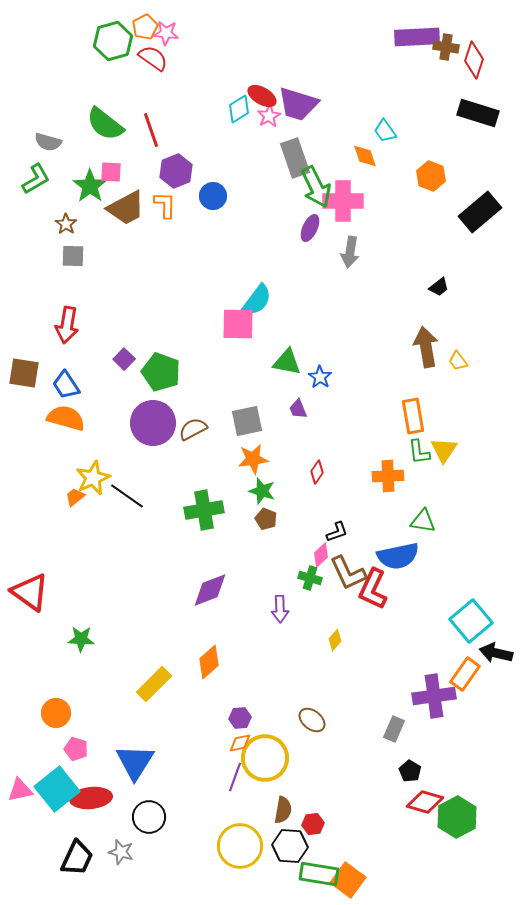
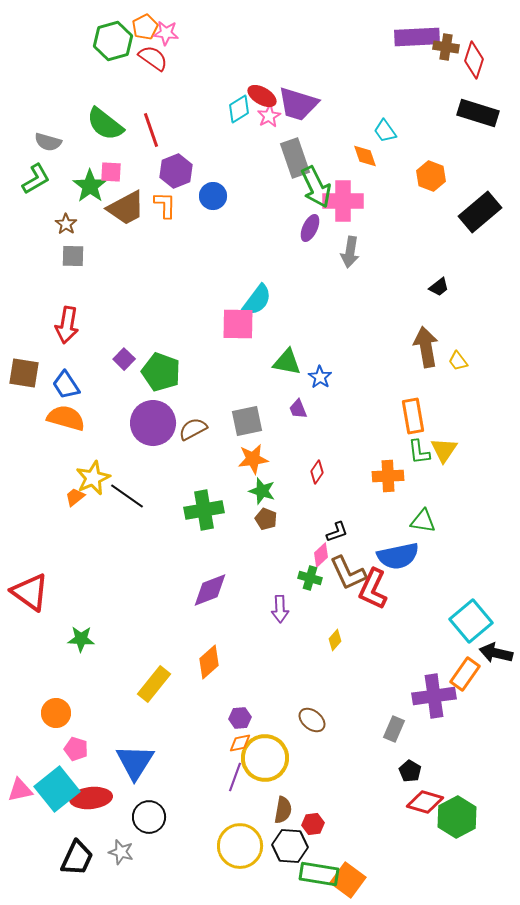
yellow rectangle at (154, 684): rotated 6 degrees counterclockwise
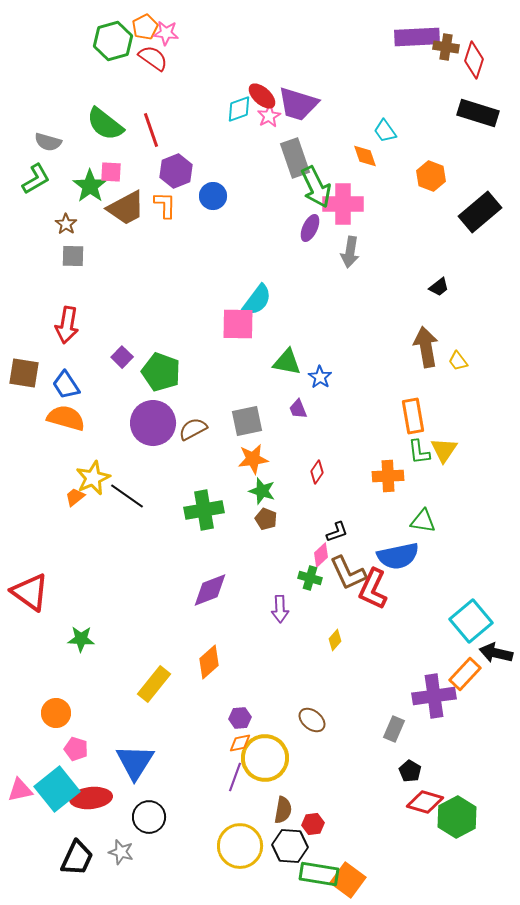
red ellipse at (262, 96): rotated 12 degrees clockwise
cyan diamond at (239, 109): rotated 12 degrees clockwise
pink cross at (343, 201): moved 3 px down
purple square at (124, 359): moved 2 px left, 2 px up
orange rectangle at (465, 674): rotated 8 degrees clockwise
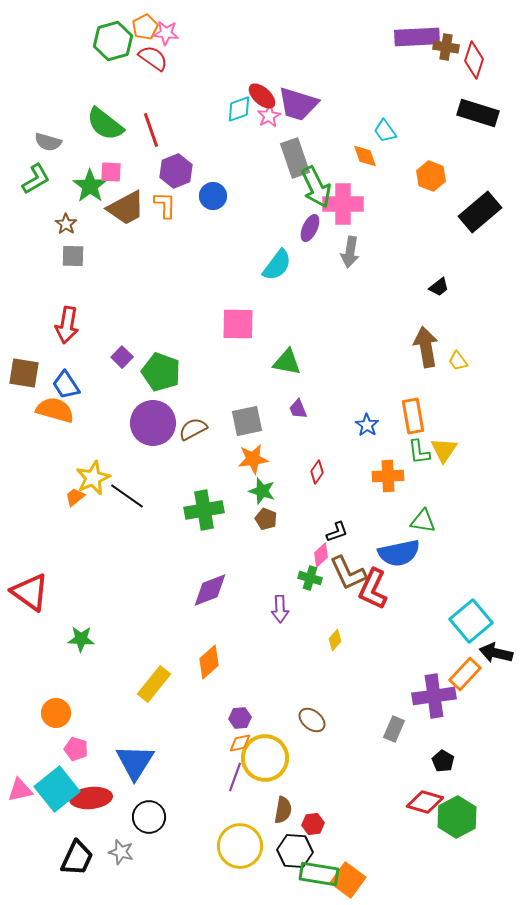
cyan semicircle at (257, 300): moved 20 px right, 35 px up
blue star at (320, 377): moved 47 px right, 48 px down
orange semicircle at (66, 418): moved 11 px left, 8 px up
blue semicircle at (398, 556): moved 1 px right, 3 px up
black pentagon at (410, 771): moved 33 px right, 10 px up
black hexagon at (290, 846): moved 5 px right, 5 px down
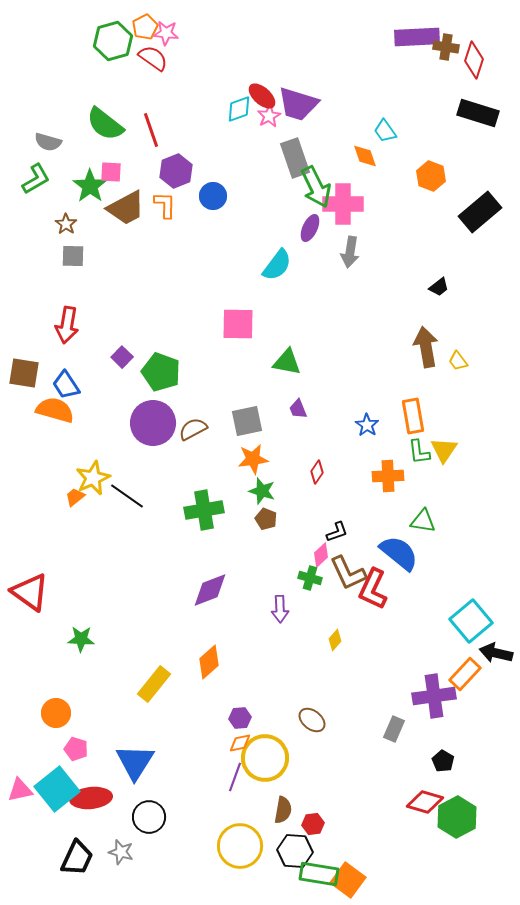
blue semicircle at (399, 553): rotated 129 degrees counterclockwise
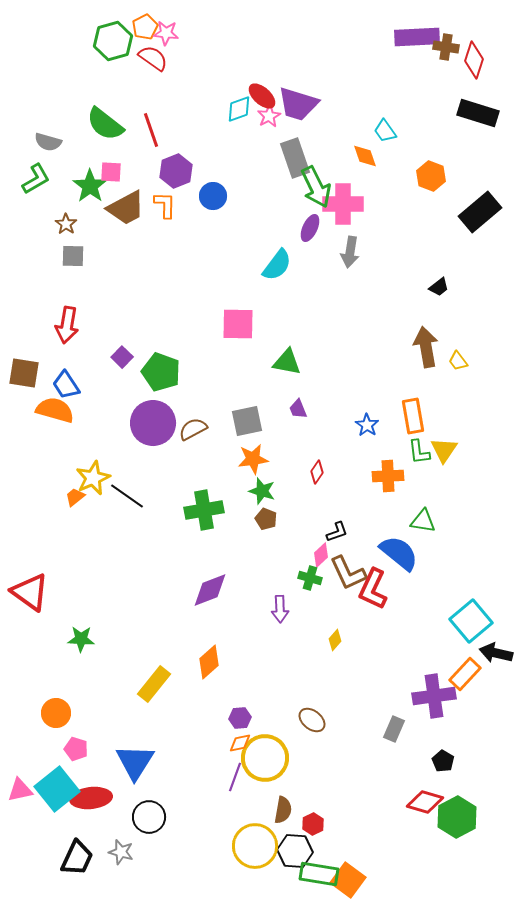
red hexagon at (313, 824): rotated 20 degrees counterclockwise
yellow circle at (240, 846): moved 15 px right
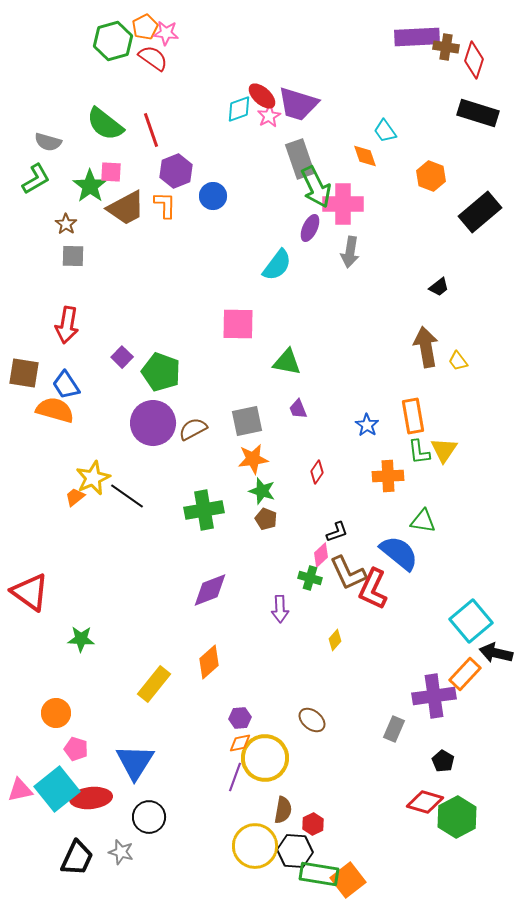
gray rectangle at (295, 158): moved 5 px right, 1 px down
orange square at (348, 880): rotated 16 degrees clockwise
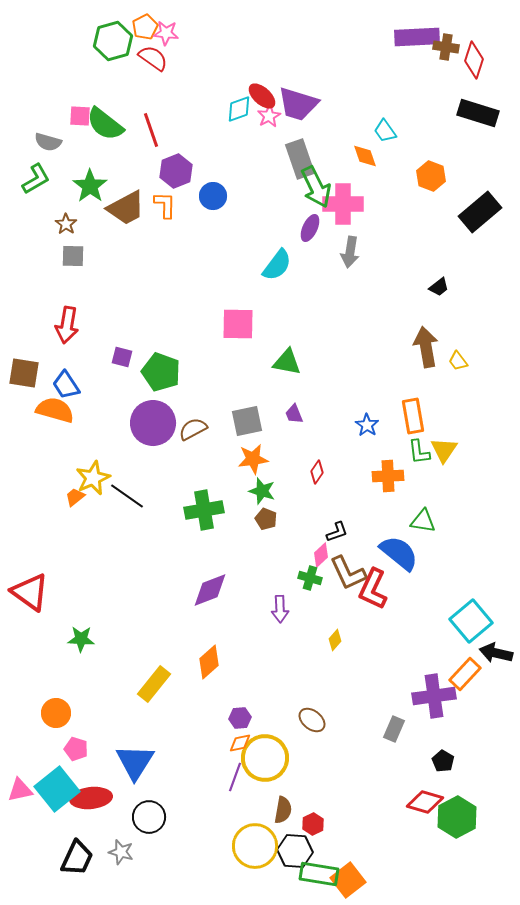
pink square at (111, 172): moved 31 px left, 56 px up
purple square at (122, 357): rotated 30 degrees counterclockwise
purple trapezoid at (298, 409): moved 4 px left, 5 px down
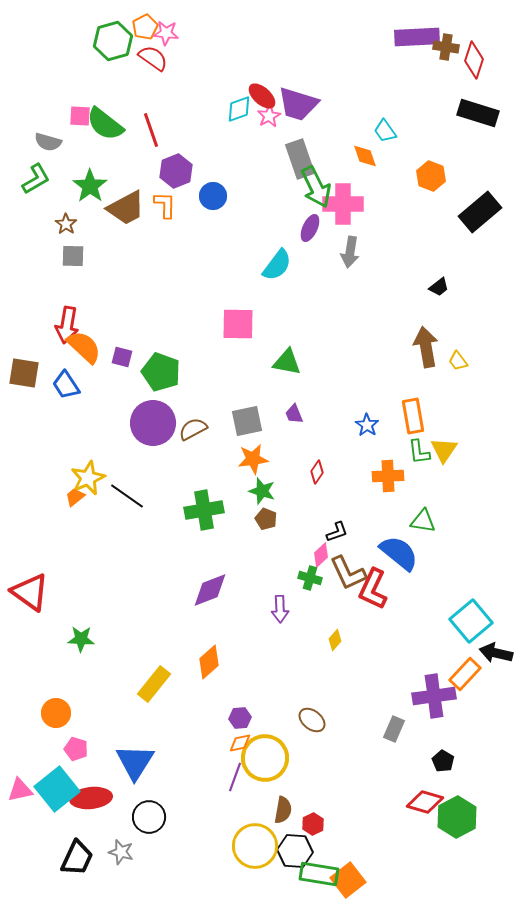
orange semicircle at (55, 410): moved 29 px right, 63 px up; rotated 27 degrees clockwise
yellow star at (93, 478): moved 5 px left
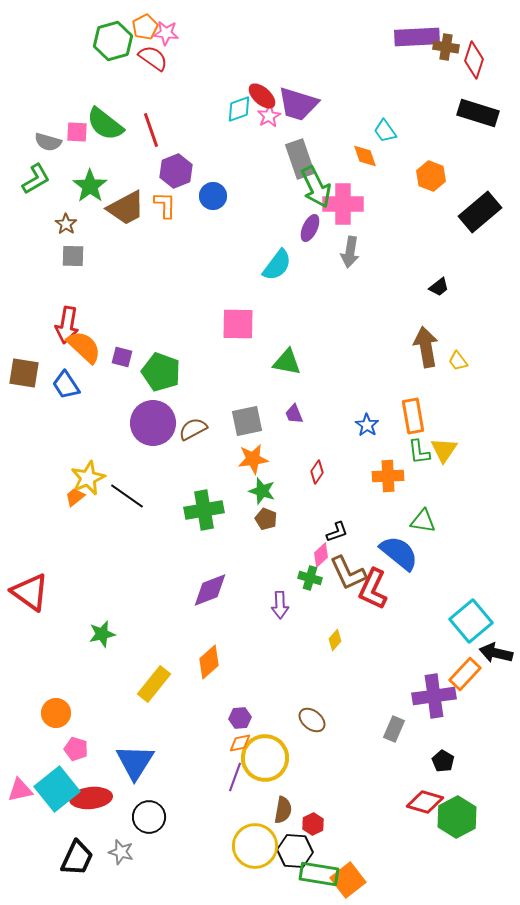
pink square at (80, 116): moved 3 px left, 16 px down
purple arrow at (280, 609): moved 4 px up
green star at (81, 639): moved 21 px right, 5 px up; rotated 16 degrees counterclockwise
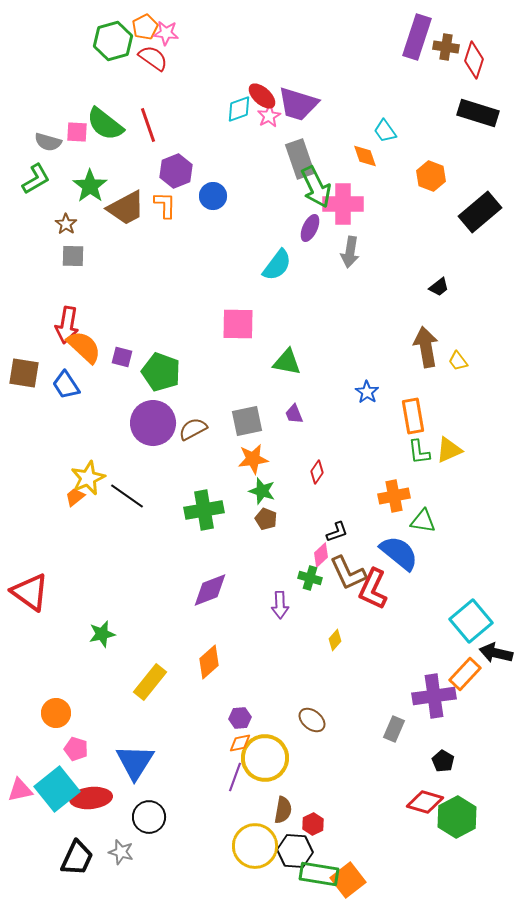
purple rectangle at (417, 37): rotated 69 degrees counterclockwise
red line at (151, 130): moved 3 px left, 5 px up
blue star at (367, 425): moved 33 px up
yellow triangle at (444, 450): moved 5 px right; rotated 32 degrees clockwise
orange cross at (388, 476): moved 6 px right, 20 px down; rotated 8 degrees counterclockwise
yellow rectangle at (154, 684): moved 4 px left, 2 px up
